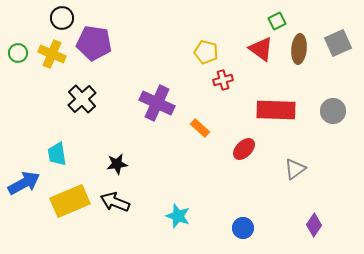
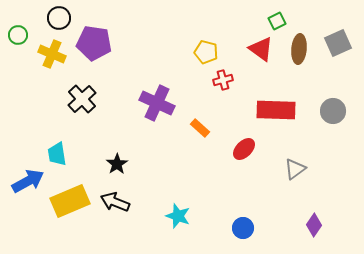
black circle: moved 3 px left
green circle: moved 18 px up
black star: rotated 25 degrees counterclockwise
blue arrow: moved 4 px right, 2 px up
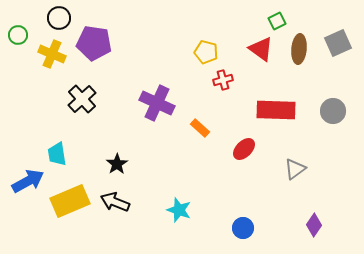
cyan star: moved 1 px right, 6 px up
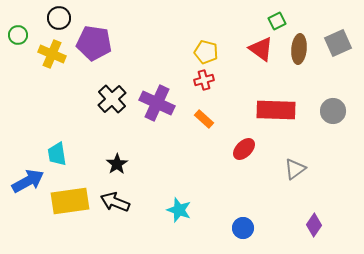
red cross: moved 19 px left
black cross: moved 30 px right
orange rectangle: moved 4 px right, 9 px up
yellow rectangle: rotated 15 degrees clockwise
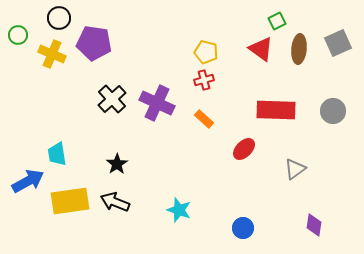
purple diamond: rotated 25 degrees counterclockwise
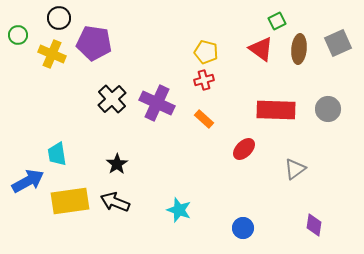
gray circle: moved 5 px left, 2 px up
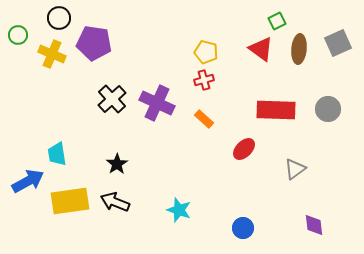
purple diamond: rotated 15 degrees counterclockwise
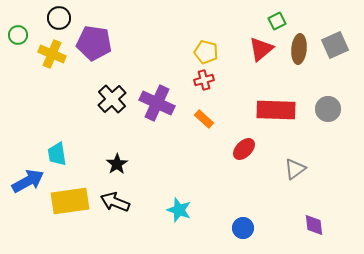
gray square: moved 3 px left, 2 px down
red triangle: rotated 44 degrees clockwise
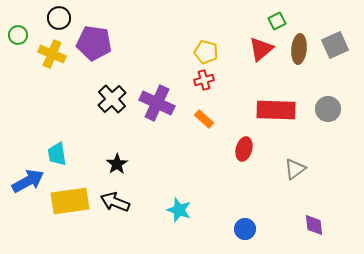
red ellipse: rotated 30 degrees counterclockwise
blue circle: moved 2 px right, 1 px down
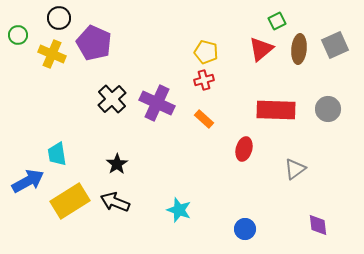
purple pentagon: rotated 16 degrees clockwise
yellow rectangle: rotated 24 degrees counterclockwise
purple diamond: moved 4 px right
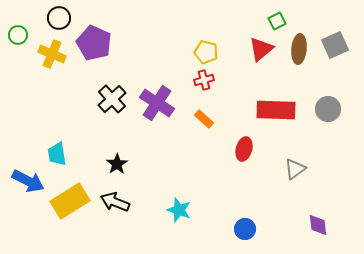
purple cross: rotated 8 degrees clockwise
blue arrow: rotated 56 degrees clockwise
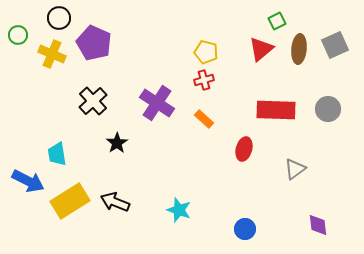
black cross: moved 19 px left, 2 px down
black star: moved 21 px up
